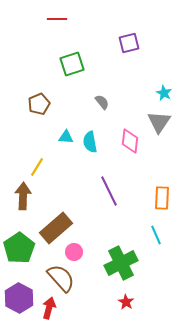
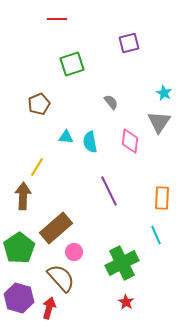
gray semicircle: moved 9 px right
green cross: moved 1 px right
purple hexagon: rotated 12 degrees counterclockwise
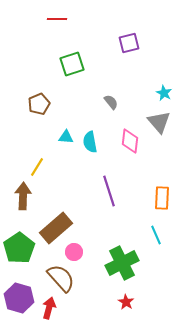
gray triangle: rotated 15 degrees counterclockwise
purple line: rotated 8 degrees clockwise
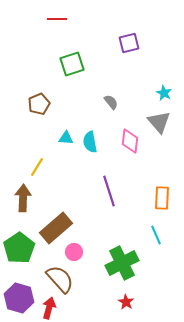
cyan triangle: moved 1 px down
brown arrow: moved 2 px down
brown semicircle: moved 1 px left, 1 px down
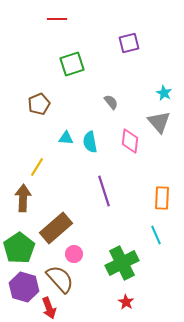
purple line: moved 5 px left
pink circle: moved 2 px down
purple hexagon: moved 5 px right, 11 px up
red arrow: rotated 145 degrees clockwise
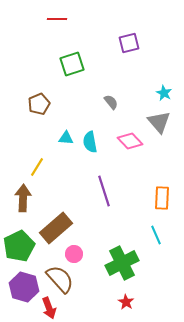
pink diamond: rotated 50 degrees counterclockwise
green pentagon: moved 2 px up; rotated 8 degrees clockwise
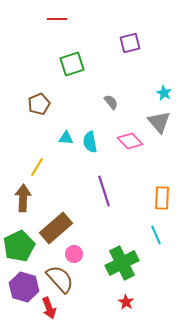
purple square: moved 1 px right
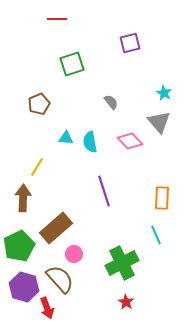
red arrow: moved 2 px left
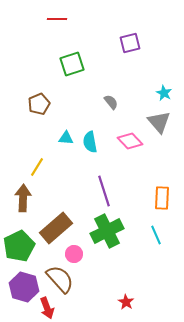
green cross: moved 15 px left, 32 px up
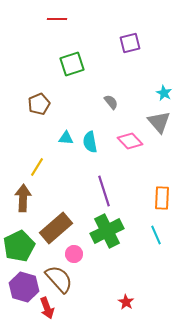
brown semicircle: moved 1 px left
